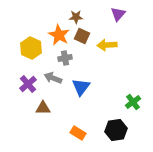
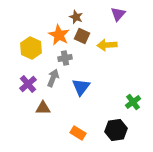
brown star: rotated 24 degrees clockwise
gray arrow: rotated 90 degrees clockwise
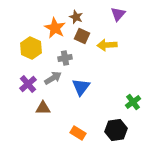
orange star: moved 4 px left, 7 px up
gray arrow: rotated 36 degrees clockwise
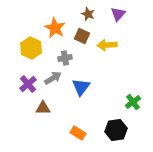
brown star: moved 12 px right, 3 px up
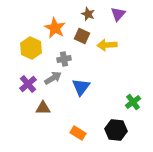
gray cross: moved 1 px left, 1 px down
black hexagon: rotated 15 degrees clockwise
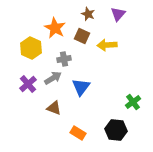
brown triangle: moved 11 px right; rotated 21 degrees clockwise
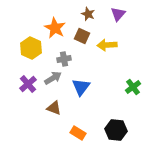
green cross: moved 15 px up
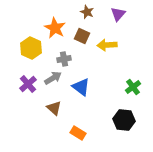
brown star: moved 1 px left, 2 px up
blue triangle: rotated 30 degrees counterclockwise
brown triangle: rotated 21 degrees clockwise
black hexagon: moved 8 px right, 10 px up
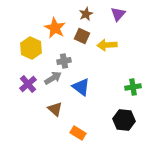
brown star: moved 1 px left, 2 px down; rotated 24 degrees clockwise
gray cross: moved 2 px down
green cross: rotated 28 degrees clockwise
brown triangle: moved 1 px right, 1 px down
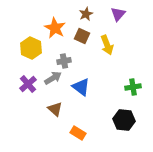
yellow arrow: rotated 108 degrees counterclockwise
